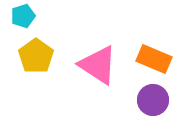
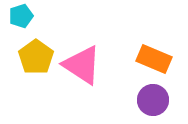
cyan pentagon: moved 2 px left
yellow pentagon: moved 1 px down
pink triangle: moved 16 px left
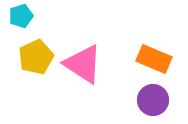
yellow pentagon: rotated 12 degrees clockwise
pink triangle: moved 1 px right, 1 px up
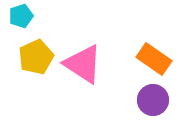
orange rectangle: rotated 12 degrees clockwise
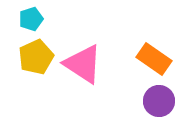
cyan pentagon: moved 10 px right, 3 px down
purple circle: moved 6 px right, 1 px down
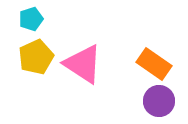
orange rectangle: moved 5 px down
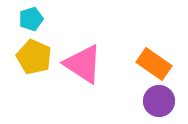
yellow pentagon: moved 2 px left; rotated 24 degrees counterclockwise
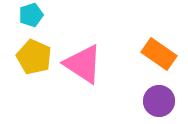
cyan pentagon: moved 4 px up
orange rectangle: moved 5 px right, 10 px up
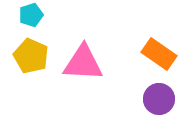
yellow pentagon: moved 3 px left, 1 px up
pink triangle: moved 1 px up; rotated 30 degrees counterclockwise
purple circle: moved 2 px up
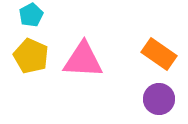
cyan pentagon: rotated 10 degrees counterclockwise
pink triangle: moved 3 px up
